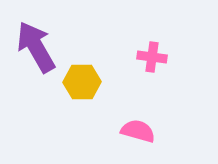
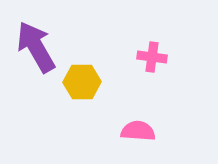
pink semicircle: rotated 12 degrees counterclockwise
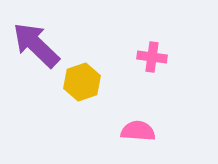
purple arrow: moved 2 px up; rotated 16 degrees counterclockwise
yellow hexagon: rotated 18 degrees counterclockwise
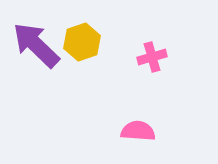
pink cross: rotated 24 degrees counterclockwise
yellow hexagon: moved 40 px up
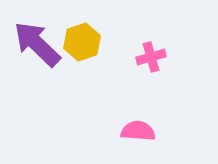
purple arrow: moved 1 px right, 1 px up
pink cross: moved 1 px left
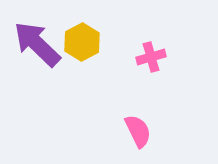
yellow hexagon: rotated 9 degrees counterclockwise
pink semicircle: rotated 60 degrees clockwise
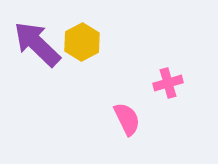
pink cross: moved 17 px right, 26 px down
pink semicircle: moved 11 px left, 12 px up
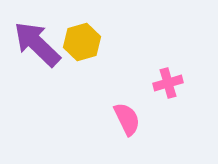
yellow hexagon: rotated 12 degrees clockwise
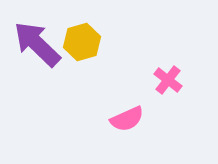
pink cross: moved 3 px up; rotated 36 degrees counterclockwise
pink semicircle: rotated 92 degrees clockwise
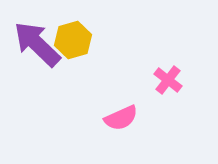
yellow hexagon: moved 9 px left, 2 px up
pink semicircle: moved 6 px left, 1 px up
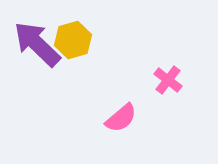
pink semicircle: rotated 16 degrees counterclockwise
